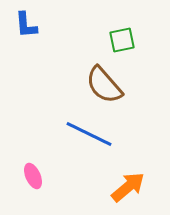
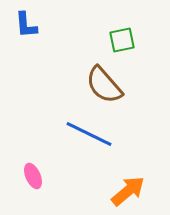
orange arrow: moved 4 px down
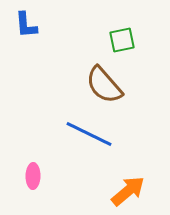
pink ellipse: rotated 25 degrees clockwise
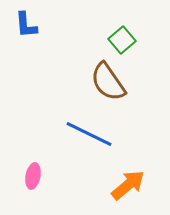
green square: rotated 28 degrees counterclockwise
brown semicircle: moved 4 px right, 3 px up; rotated 6 degrees clockwise
pink ellipse: rotated 10 degrees clockwise
orange arrow: moved 6 px up
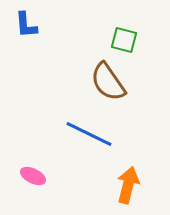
green square: moved 2 px right; rotated 36 degrees counterclockwise
pink ellipse: rotated 75 degrees counterclockwise
orange arrow: rotated 36 degrees counterclockwise
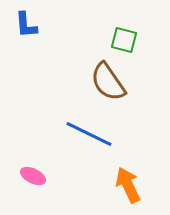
orange arrow: rotated 39 degrees counterclockwise
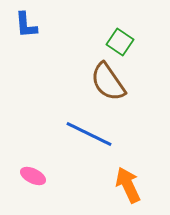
green square: moved 4 px left, 2 px down; rotated 20 degrees clockwise
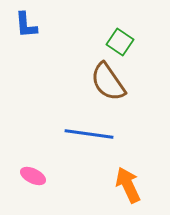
blue line: rotated 18 degrees counterclockwise
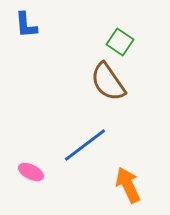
blue line: moved 4 px left, 11 px down; rotated 45 degrees counterclockwise
pink ellipse: moved 2 px left, 4 px up
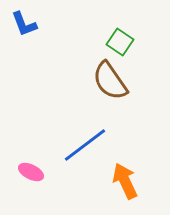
blue L-shape: moved 2 px left, 1 px up; rotated 16 degrees counterclockwise
brown semicircle: moved 2 px right, 1 px up
orange arrow: moved 3 px left, 4 px up
